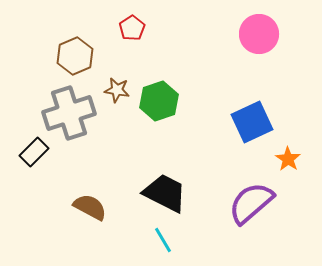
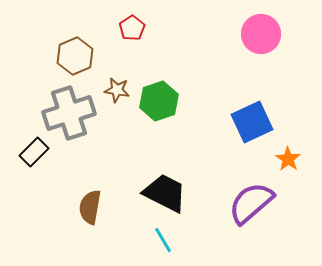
pink circle: moved 2 px right
brown semicircle: rotated 108 degrees counterclockwise
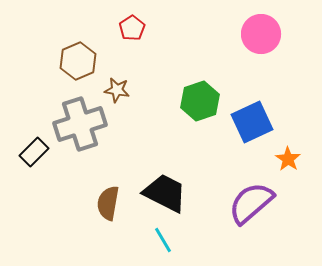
brown hexagon: moved 3 px right, 5 px down
green hexagon: moved 41 px right
gray cross: moved 11 px right, 11 px down
brown semicircle: moved 18 px right, 4 px up
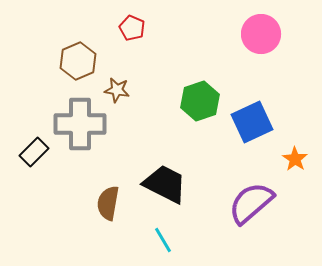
red pentagon: rotated 15 degrees counterclockwise
gray cross: rotated 18 degrees clockwise
orange star: moved 7 px right
black trapezoid: moved 9 px up
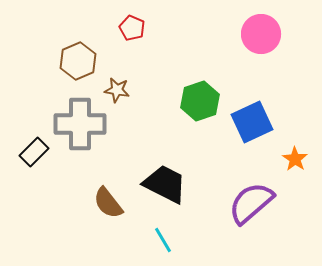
brown semicircle: rotated 48 degrees counterclockwise
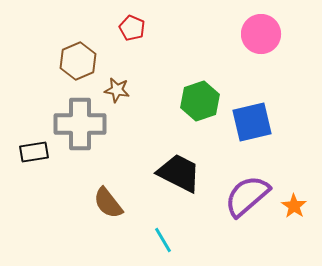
blue square: rotated 12 degrees clockwise
black rectangle: rotated 36 degrees clockwise
orange star: moved 1 px left, 47 px down
black trapezoid: moved 14 px right, 11 px up
purple semicircle: moved 4 px left, 7 px up
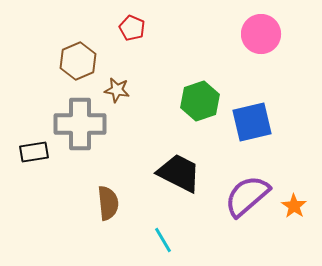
brown semicircle: rotated 148 degrees counterclockwise
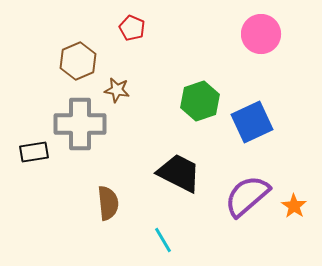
blue square: rotated 12 degrees counterclockwise
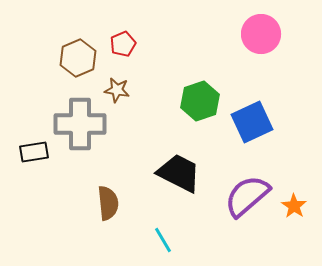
red pentagon: moved 9 px left, 16 px down; rotated 25 degrees clockwise
brown hexagon: moved 3 px up
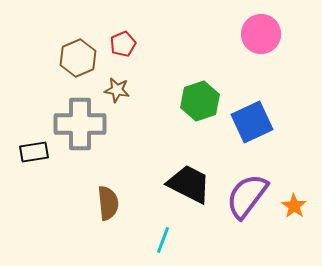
black trapezoid: moved 10 px right, 11 px down
purple semicircle: rotated 12 degrees counterclockwise
cyan line: rotated 52 degrees clockwise
